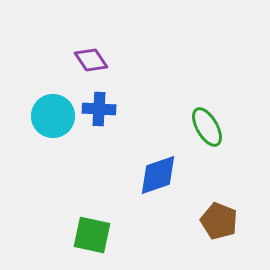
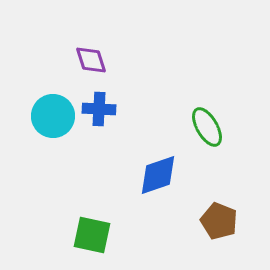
purple diamond: rotated 16 degrees clockwise
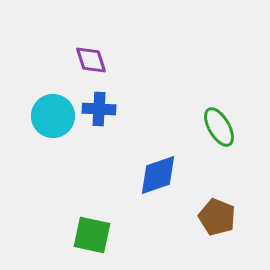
green ellipse: moved 12 px right
brown pentagon: moved 2 px left, 4 px up
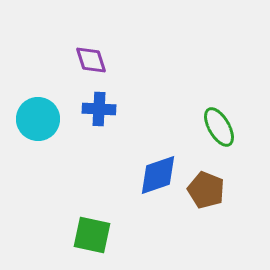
cyan circle: moved 15 px left, 3 px down
brown pentagon: moved 11 px left, 27 px up
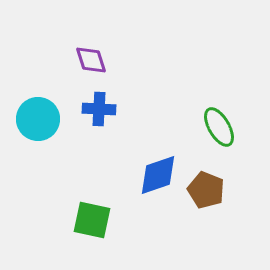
green square: moved 15 px up
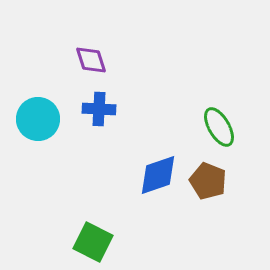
brown pentagon: moved 2 px right, 9 px up
green square: moved 1 px right, 22 px down; rotated 15 degrees clockwise
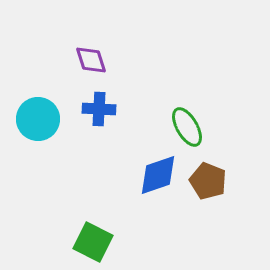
green ellipse: moved 32 px left
